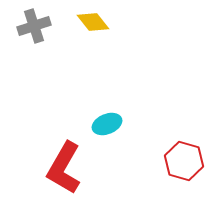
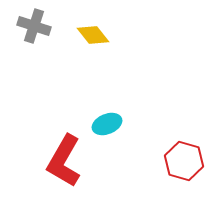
yellow diamond: moved 13 px down
gray cross: rotated 36 degrees clockwise
red L-shape: moved 7 px up
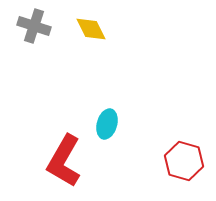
yellow diamond: moved 2 px left, 6 px up; rotated 12 degrees clockwise
cyan ellipse: rotated 52 degrees counterclockwise
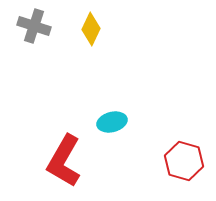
yellow diamond: rotated 52 degrees clockwise
cyan ellipse: moved 5 px right, 2 px up; rotated 60 degrees clockwise
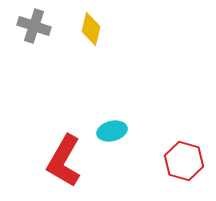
yellow diamond: rotated 12 degrees counterclockwise
cyan ellipse: moved 9 px down
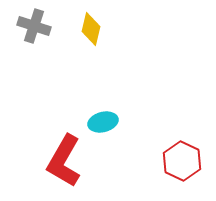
cyan ellipse: moved 9 px left, 9 px up
red hexagon: moved 2 px left; rotated 9 degrees clockwise
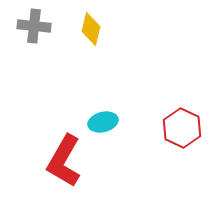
gray cross: rotated 12 degrees counterclockwise
red hexagon: moved 33 px up
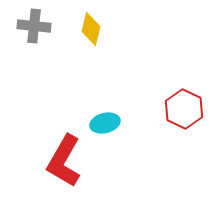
cyan ellipse: moved 2 px right, 1 px down
red hexagon: moved 2 px right, 19 px up
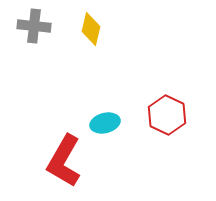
red hexagon: moved 17 px left, 6 px down
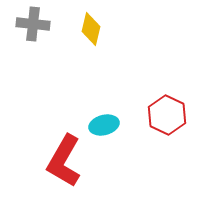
gray cross: moved 1 px left, 2 px up
cyan ellipse: moved 1 px left, 2 px down
